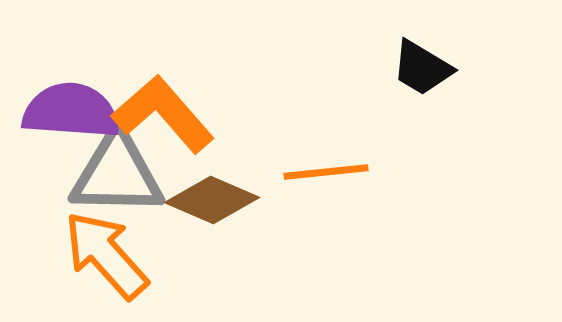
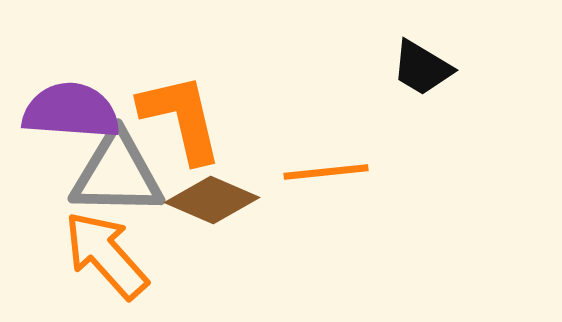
orange L-shape: moved 18 px right, 4 px down; rotated 28 degrees clockwise
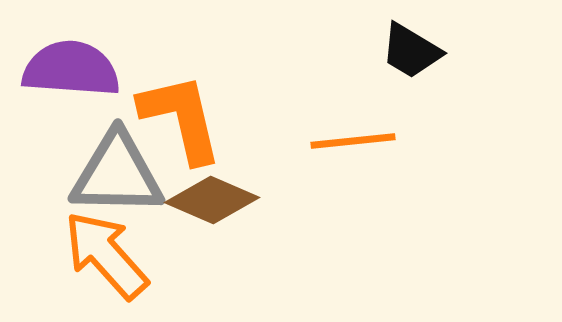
black trapezoid: moved 11 px left, 17 px up
purple semicircle: moved 42 px up
orange line: moved 27 px right, 31 px up
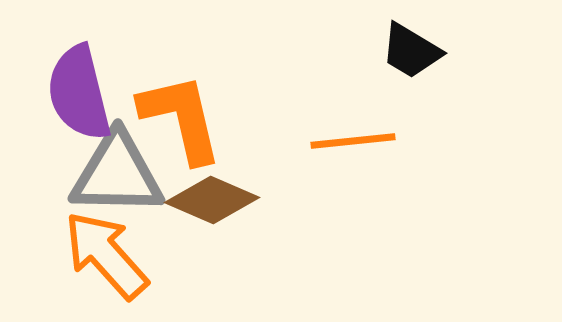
purple semicircle: moved 8 px right, 24 px down; rotated 108 degrees counterclockwise
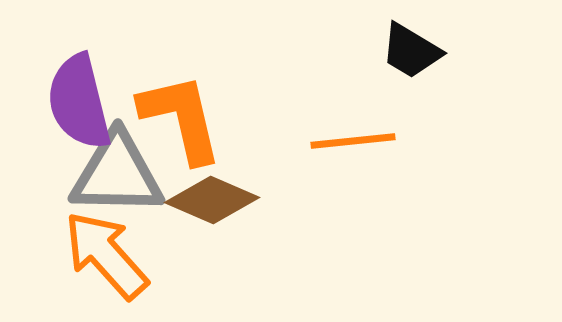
purple semicircle: moved 9 px down
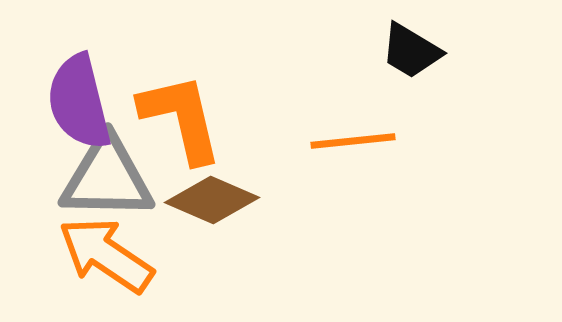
gray triangle: moved 10 px left, 4 px down
orange arrow: rotated 14 degrees counterclockwise
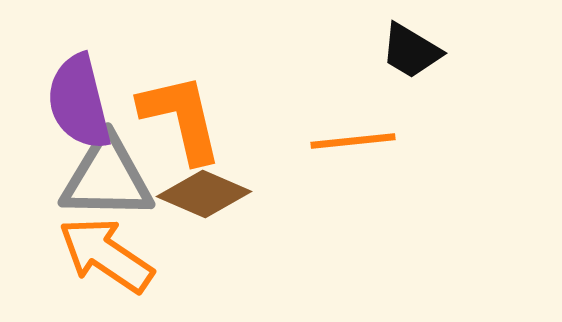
brown diamond: moved 8 px left, 6 px up
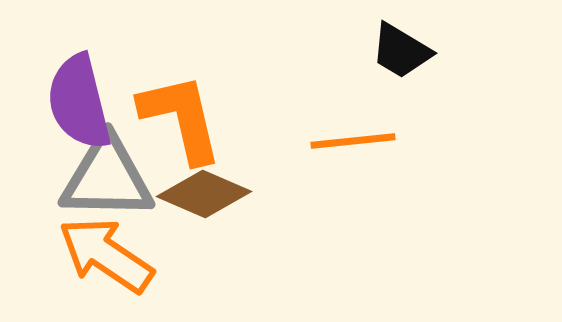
black trapezoid: moved 10 px left
